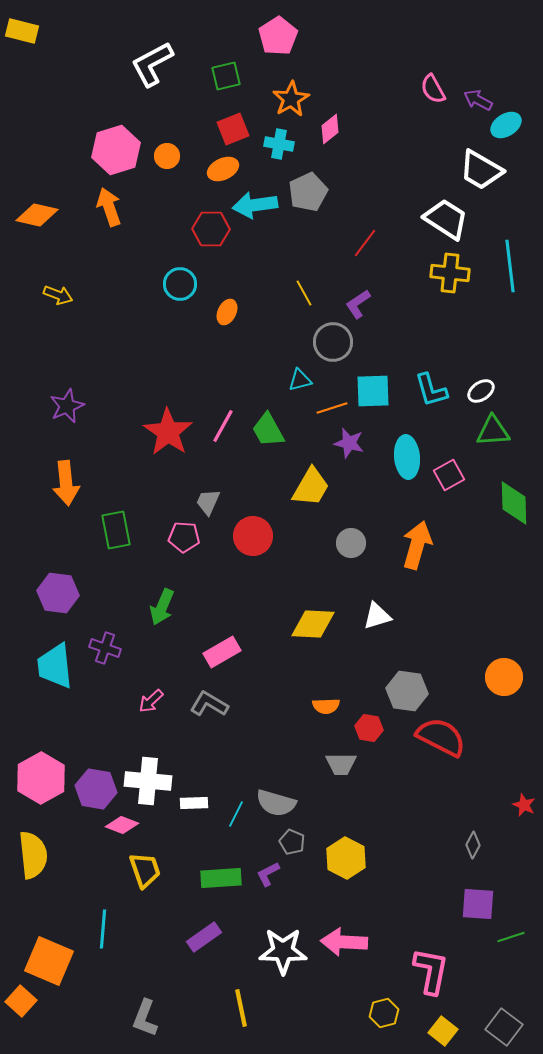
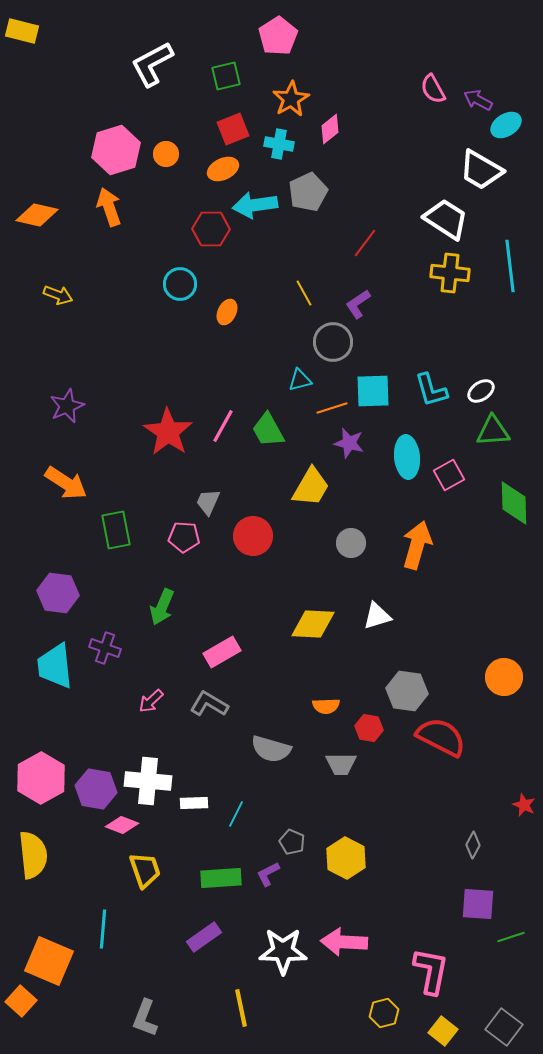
orange circle at (167, 156): moved 1 px left, 2 px up
orange arrow at (66, 483): rotated 51 degrees counterclockwise
gray semicircle at (276, 803): moved 5 px left, 54 px up
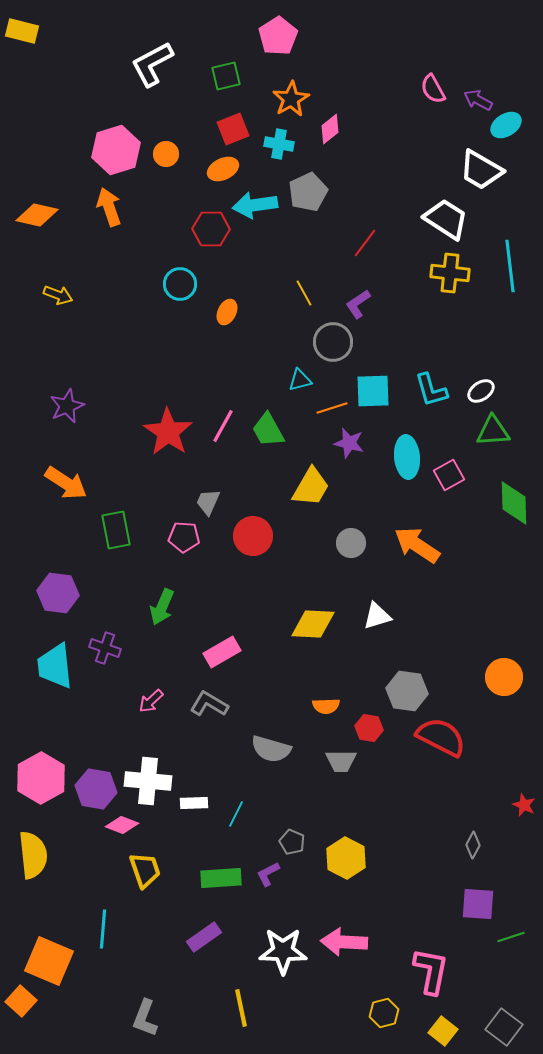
orange arrow at (417, 545): rotated 72 degrees counterclockwise
gray trapezoid at (341, 764): moved 3 px up
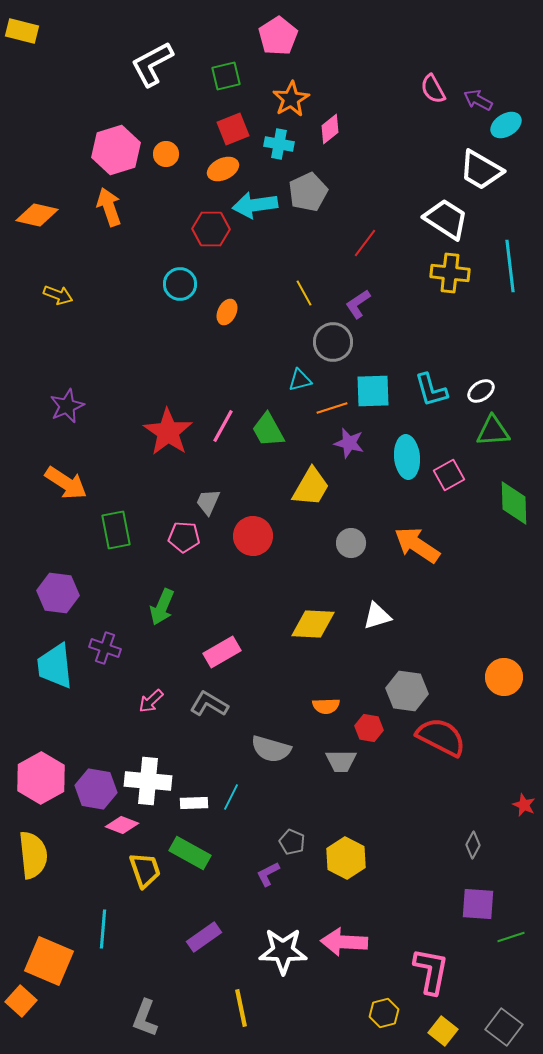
cyan line at (236, 814): moved 5 px left, 17 px up
green rectangle at (221, 878): moved 31 px left, 25 px up; rotated 33 degrees clockwise
